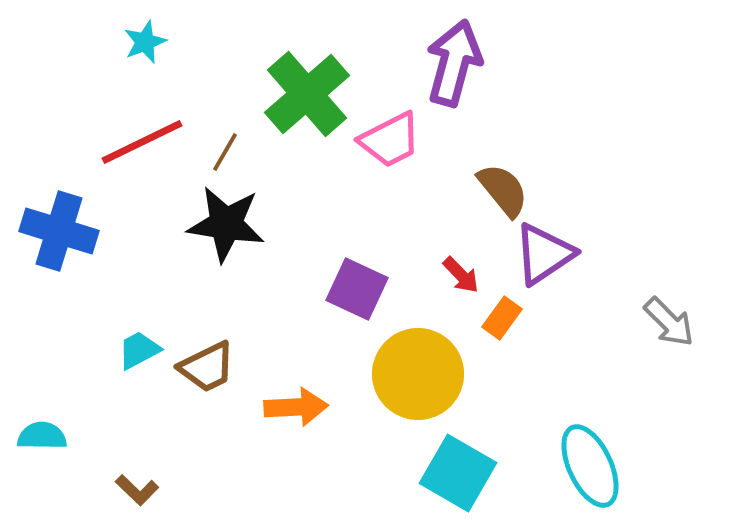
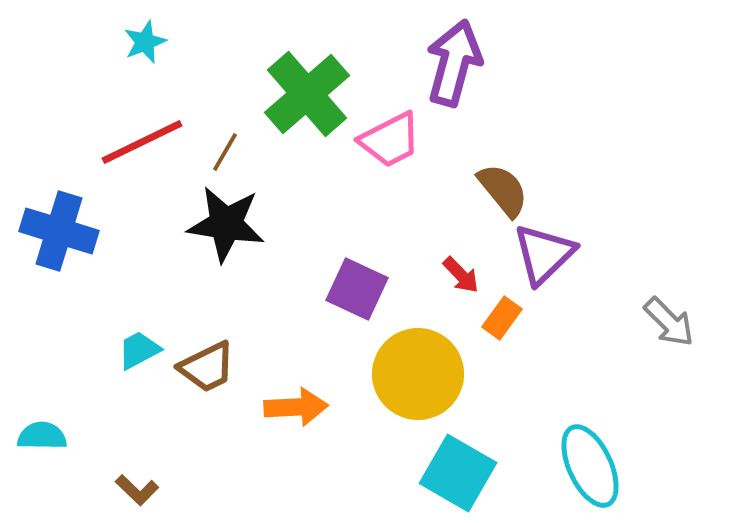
purple triangle: rotated 10 degrees counterclockwise
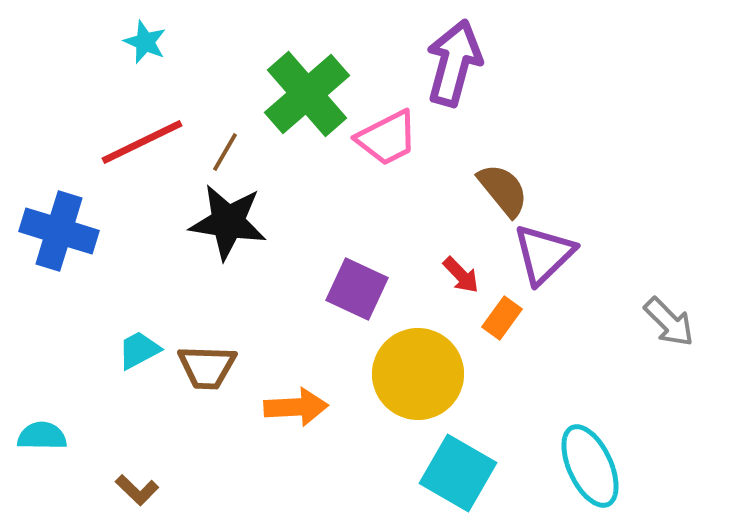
cyan star: rotated 27 degrees counterclockwise
pink trapezoid: moved 3 px left, 2 px up
black star: moved 2 px right, 2 px up
brown trapezoid: rotated 28 degrees clockwise
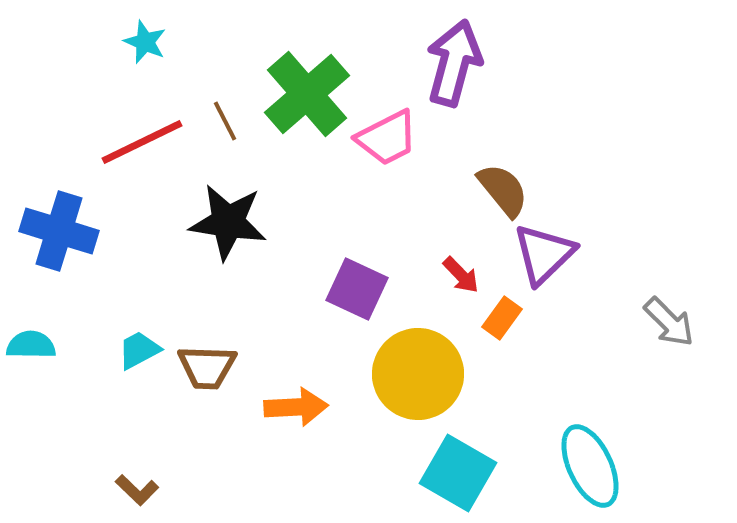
brown line: moved 31 px up; rotated 57 degrees counterclockwise
cyan semicircle: moved 11 px left, 91 px up
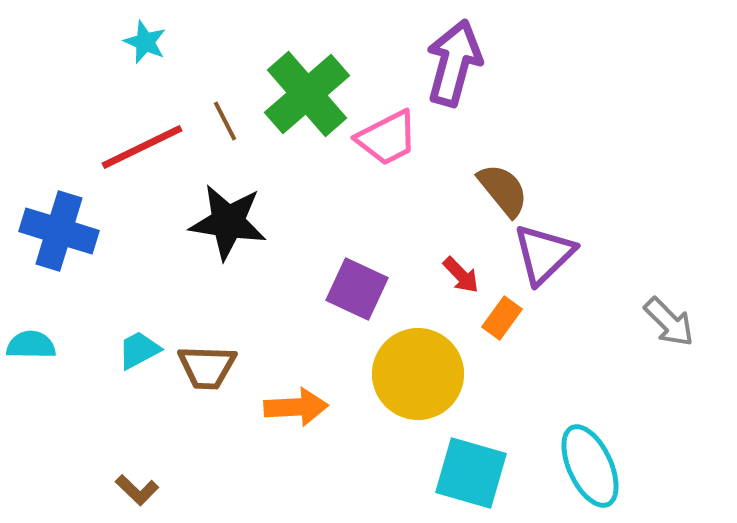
red line: moved 5 px down
cyan square: moved 13 px right; rotated 14 degrees counterclockwise
